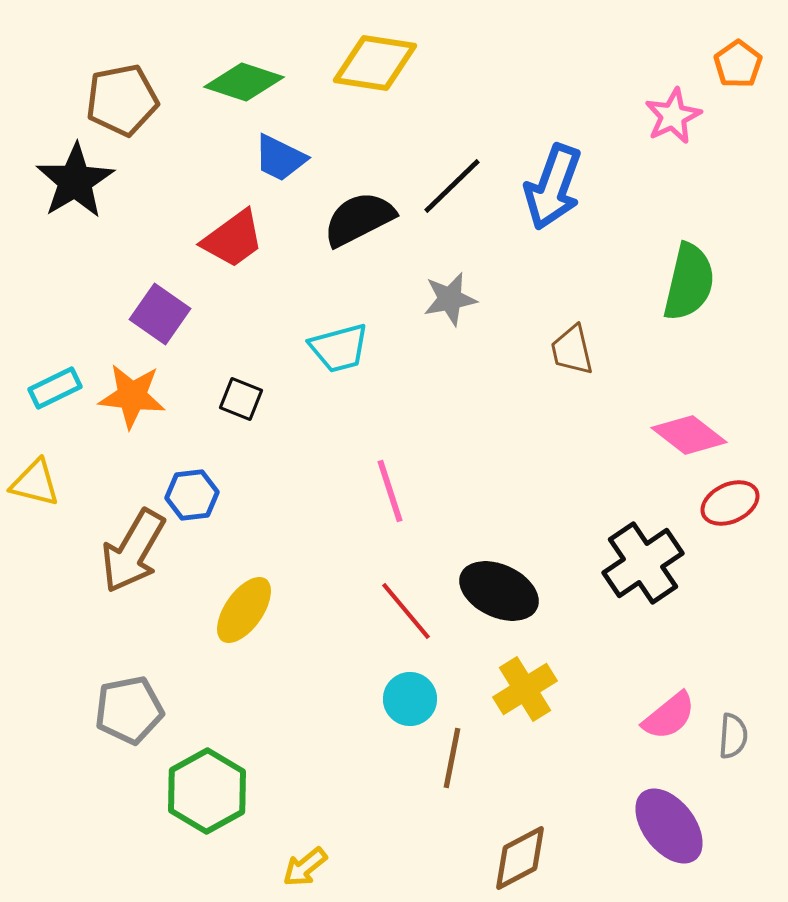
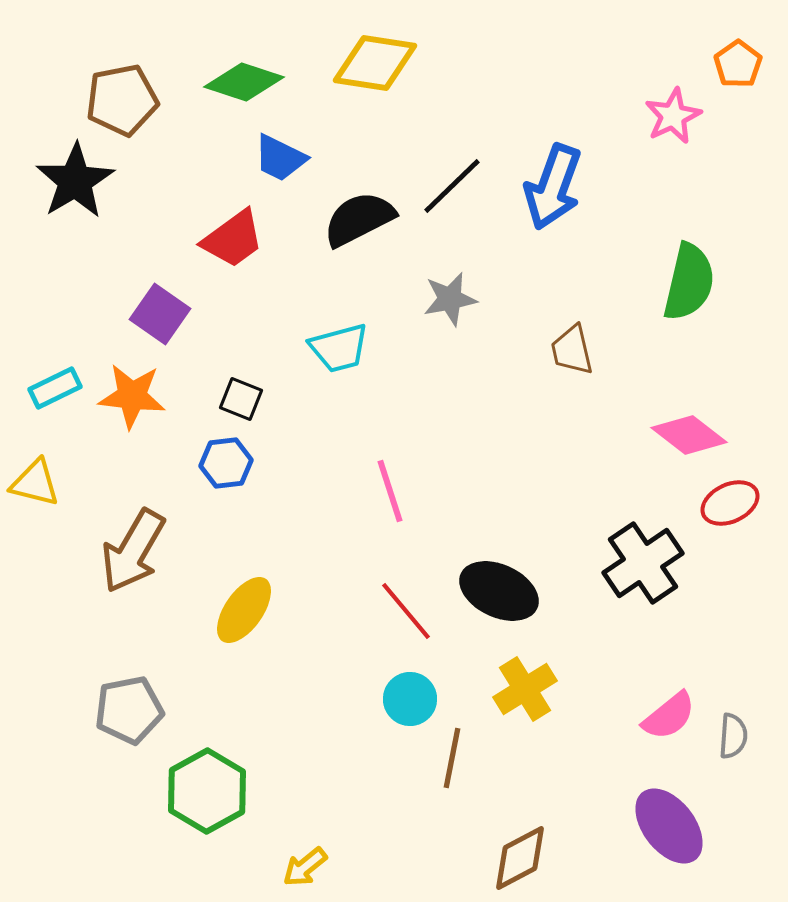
blue hexagon: moved 34 px right, 32 px up
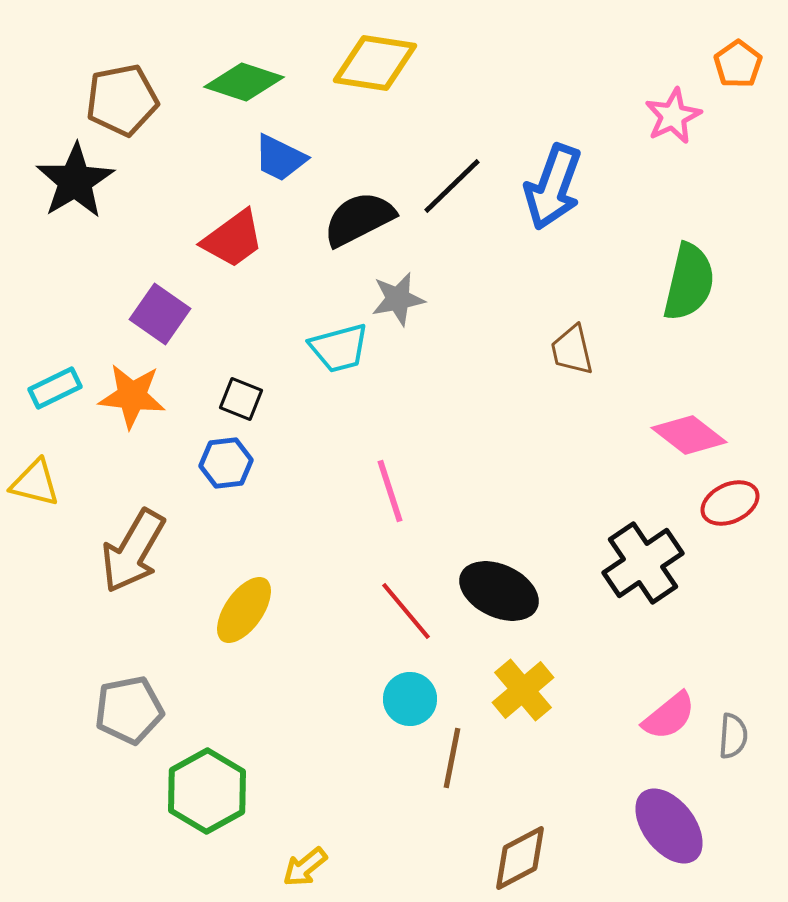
gray star: moved 52 px left
yellow cross: moved 2 px left, 1 px down; rotated 8 degrees counterclockwise
